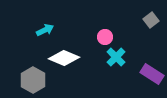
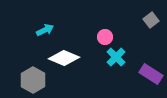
purple rectangle: moved 1 px left
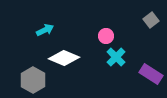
pink circle: moved 1 px right, 1 px up
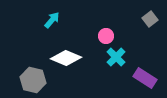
gray square: moved 1 px left, 1 px up
cyan arrow: moved 7 px right, 10 px up; rotated 24 degrees counterclockwise
white diamond: moved 2 px right
purple rectangle: moved 6 px left, 4 px down
gray hexagon: rotated 15 degrees counterclockwise
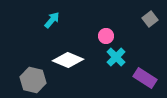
white diamond: moved 2 px right, 2 px down
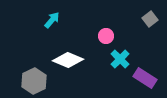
cyan cross: moved 4 px right, 2 px down
gray hexagon: moved 1 px right, 1 px down; rotated 20 degrees clockwise
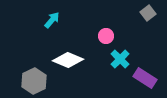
gray square: moved 2 px left, 6 px up
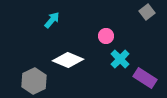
gray square: moved 1 px left, 1 px up
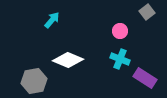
pink circle: moved 14 px right, 5 px up
cyan cross: rotated 24 degrees counterclockwise
gray hexagon: rotated 15 degrees clockwise
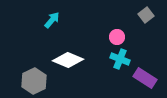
gray square: moved 1 px left, 3 px down
pink circle: moved 3 px left, 6 px down
gray hexagon: rotated 15 degrees counterclockwise
